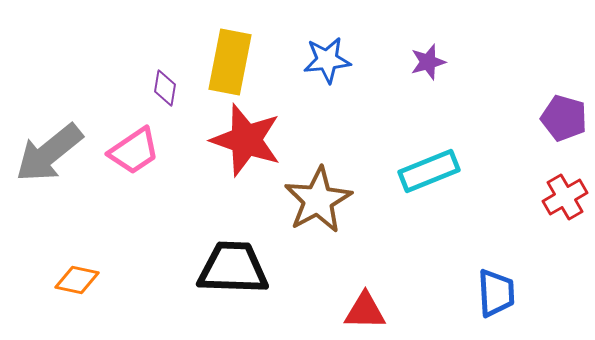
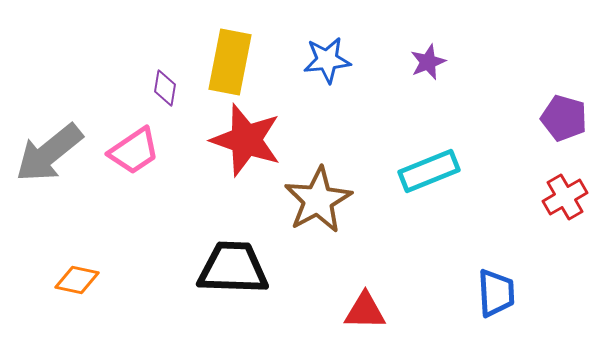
purple star: rotated 6 degrees counterclockwise
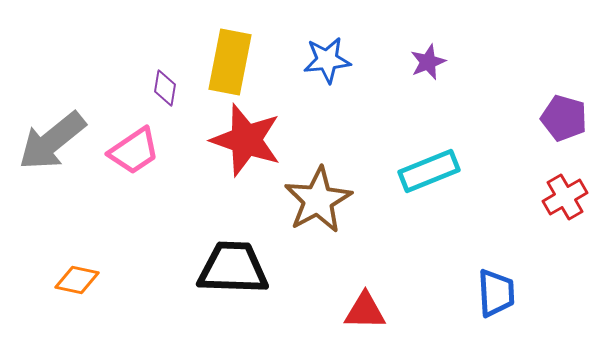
gray arrow: moved 3 px right, 12 px up
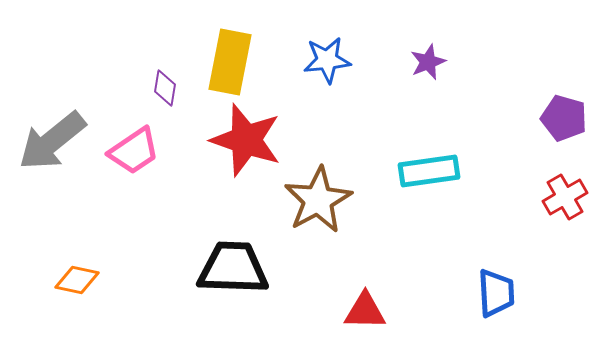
cyan rectangle: rotated 14 degrees clockwise
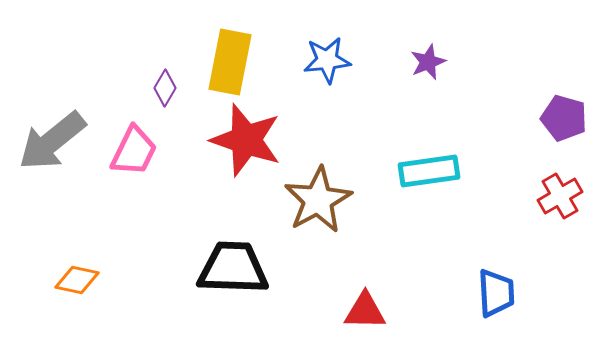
purple diamond: rotated 21 degrees clockwise
pink trapezoid: rotated 30 degrees counterclockwise
red cross: moved 5 px left, 1 px up
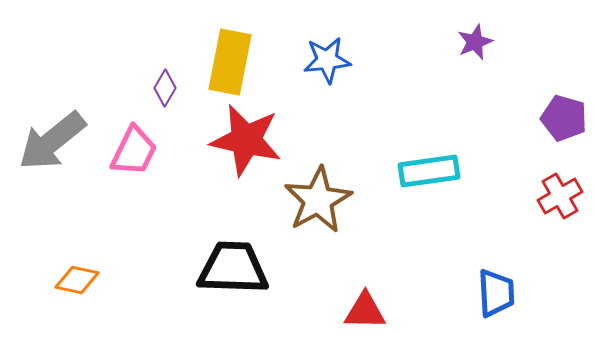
purple star: moved 47 px right, 20 px up
red star: rotated 6 degrees counterclockwise
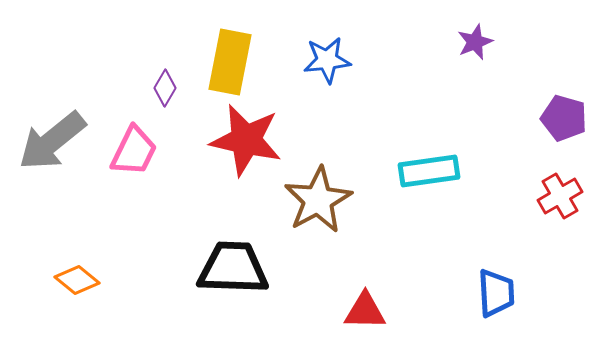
orange diamond: rotated 27 degrees clockwise
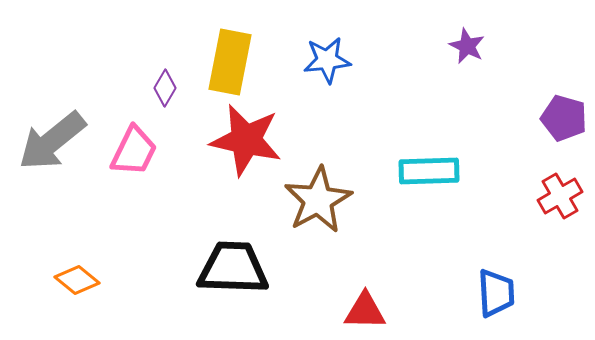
purple star: moved 8 px left, 4 px down; rotated 24 degrees counterclockwise
cyan rectangle: rotated 6 degrees clockwise
